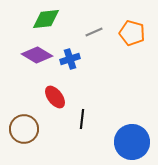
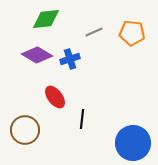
orange pentagon: rotated 10 degrees counterclockwise
brown circle: moved 1 px right, 1 px down
blue circle: moved 1 px right, 1 px down
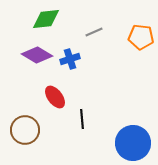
orange pentagon: moved 9 px right, 4 px down
black line: rotated 12 degrees counterclockwise
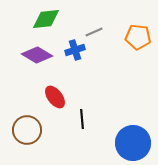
orange pentagon: moved 3 px left
blue cross: moved 5 px right, 9 px up
brown circle: moved 2 px right
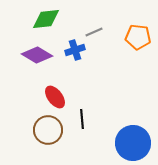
brown circle: moved 21 px right
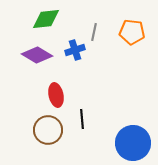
gray line: rotated 54 degrees counterclockwise
orange pentagon: moved 6 px left, 5 px up
red ellipse: moved 1 px right, 2 px up; rotated 25 degrees clockwise
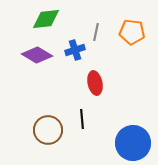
gray line: moved 2 px right
red ellipse: moved 39 px right, 12 px up
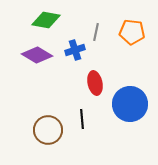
green diamond: moved 1 px down; rotated 16 degrees clockwise
blue circle: moved 3 px left, 39 px up
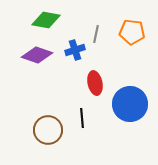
gray line: moved 2 px down
purple diamond: rotated 12 degrees counterclockwise
black line: moved 1 px up
